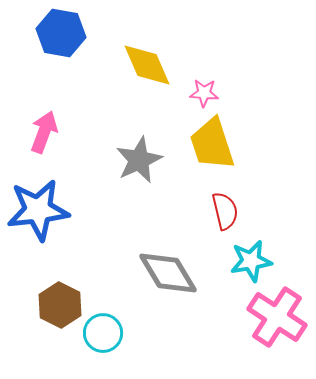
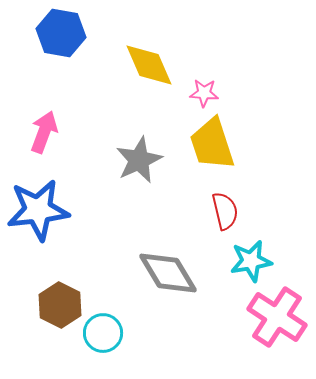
yellow diamond: moved 2 px right
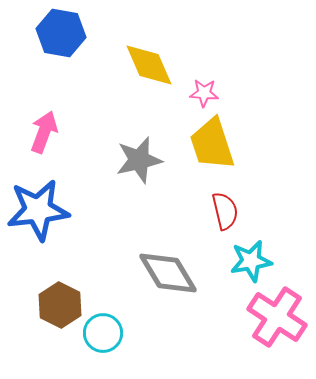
gray star: rotated 12 degrees clockwise
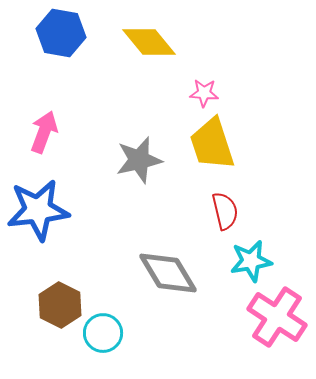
yellow diamond: moved 23 px up; rotated 16 degrees counterclockwise
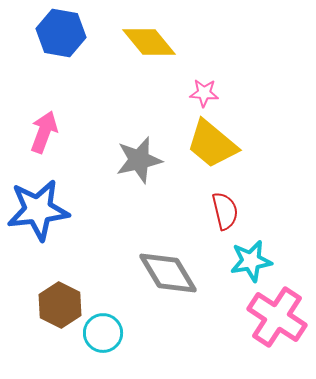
yellow trapezoid: rotated 32 degrees counterclockwise
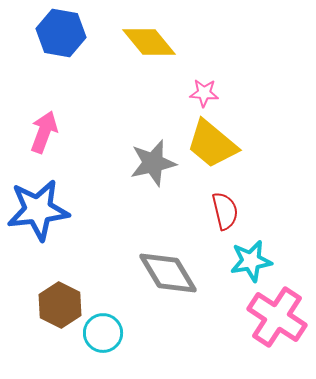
gray star: moved 14 px right, 3 px down
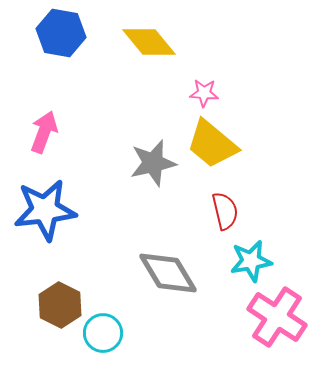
blue star: moved 7 px right
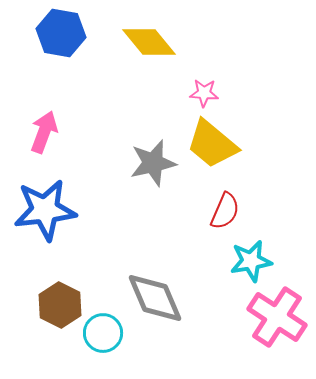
red semicircle: rotated 36 degrees clockwise
gray diamond: moved 13 px left, 25 px down; rotated 8 degrees clockwise
